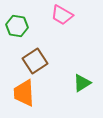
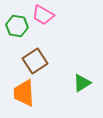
pink trapezoid: moved 19 px left
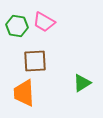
pink trapezoid: moved 1 px right, 7 px down
brown square: rotated 30 degrees clockwise
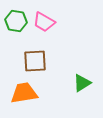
green hexagon: moved 1 px left, 5 px up
orange trapezoid: rotated 84 degrees clockwise
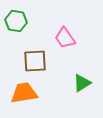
pink trapezoid: moved 21 px right, 16 px down; rotated 25 degrees clockwise
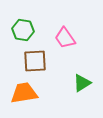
green hexagon: moved 7 px right, 9 px down
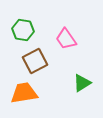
pink trapezoid: moved 1 px right, 1 px down
brown square: rotated 25 degrees counterclockwise
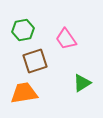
green hexagon: rotated 20 degrees counterclockwise
brown square: rotated 10 degrees clockwise
